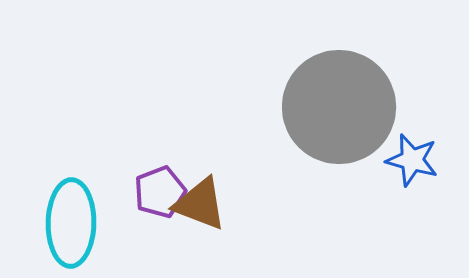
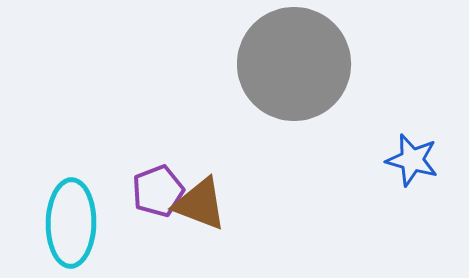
gray circle: moved 45 px left, 43 px up
purple pentagon: moved 2 px left, 1 px up
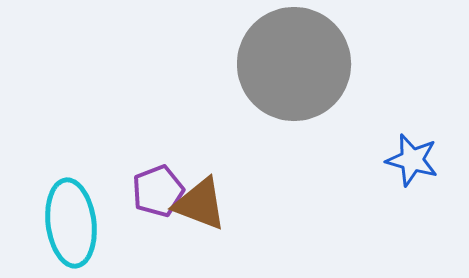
cyan ellipse: rotated 8 degrees counterclockwise
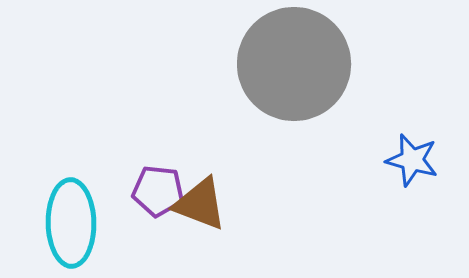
purple pentagon: rotated 27 degrees clockwise
cyan ellipse: rotated 6 degrees clockwise
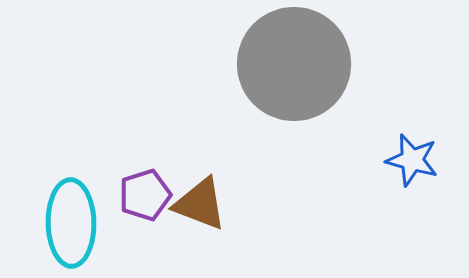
purple pentagon: moved 13 px left, 4 px down; rotated 24 degrees counterclockwise
